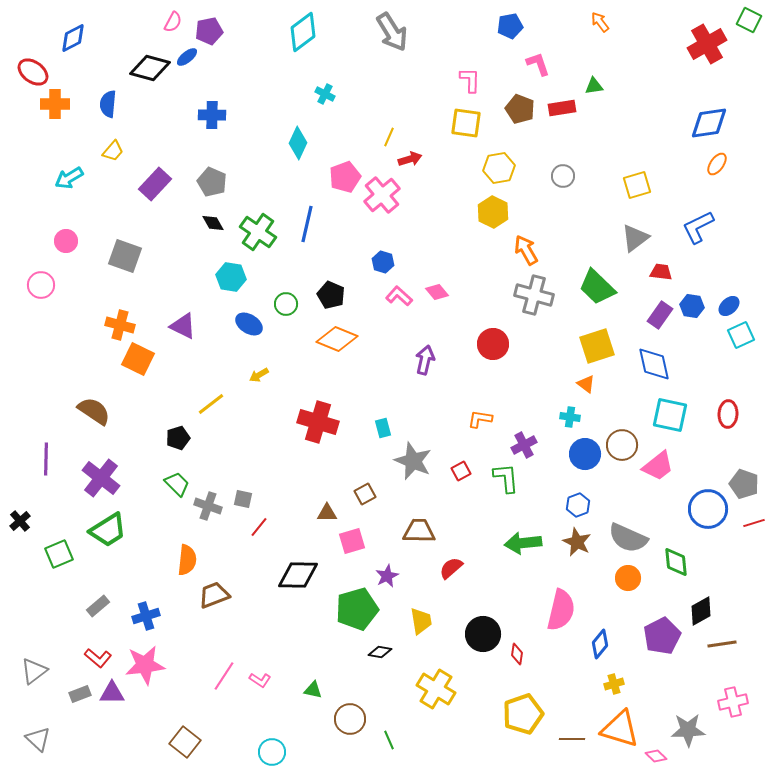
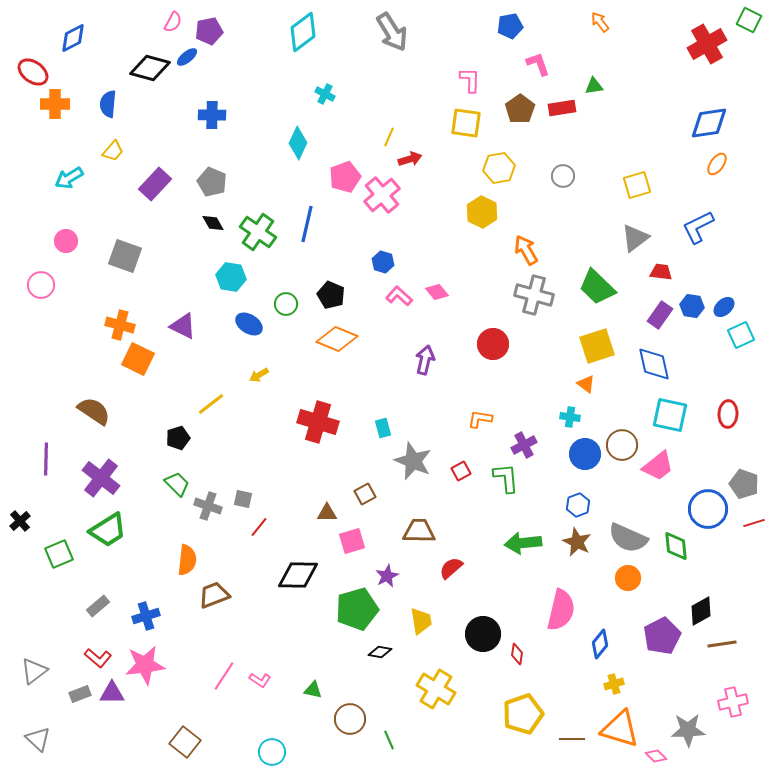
brown pentagon at (520, 109): rotated 16 degrees clockwise
yellow hexagon at (493, 212): moved 11 px left
blue ellipse at (729, 306): moved 5 px left, 1 px down
green diamond at (676, 562): moved 16 px up
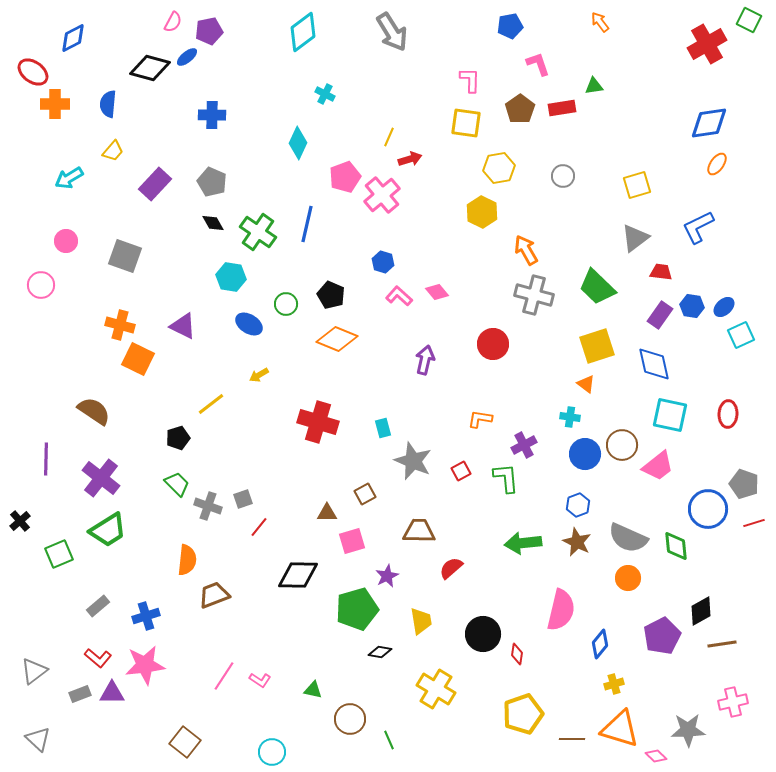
gray square at (243, 499): rotated 30 degrees counterclockwise
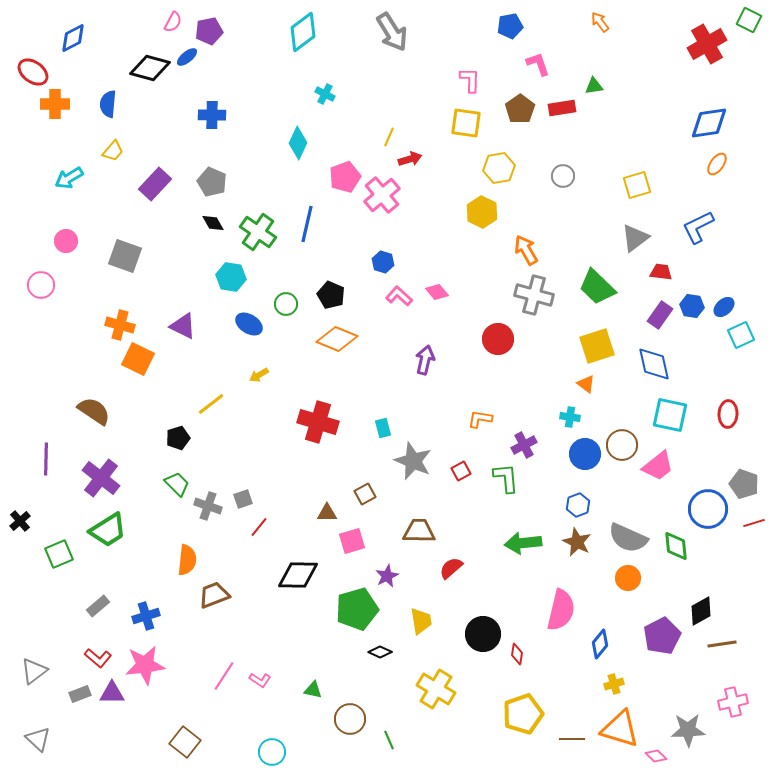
red circle at (493, 344): moved 5 px right, 5 px up
black diamond at (380, 652): rotated 15 degrees clockwise
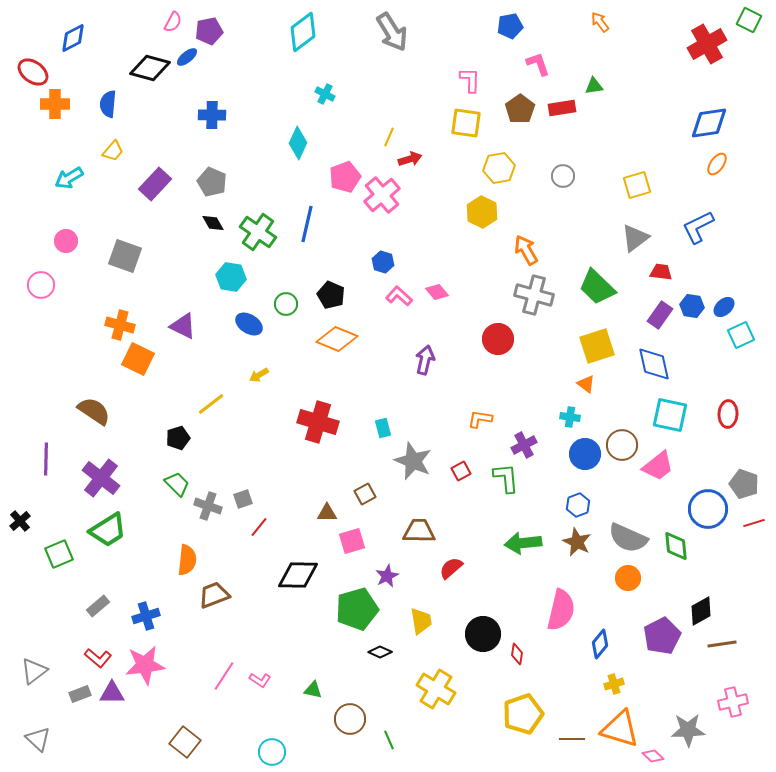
pink diamond at (656, 756): moved 3 px left
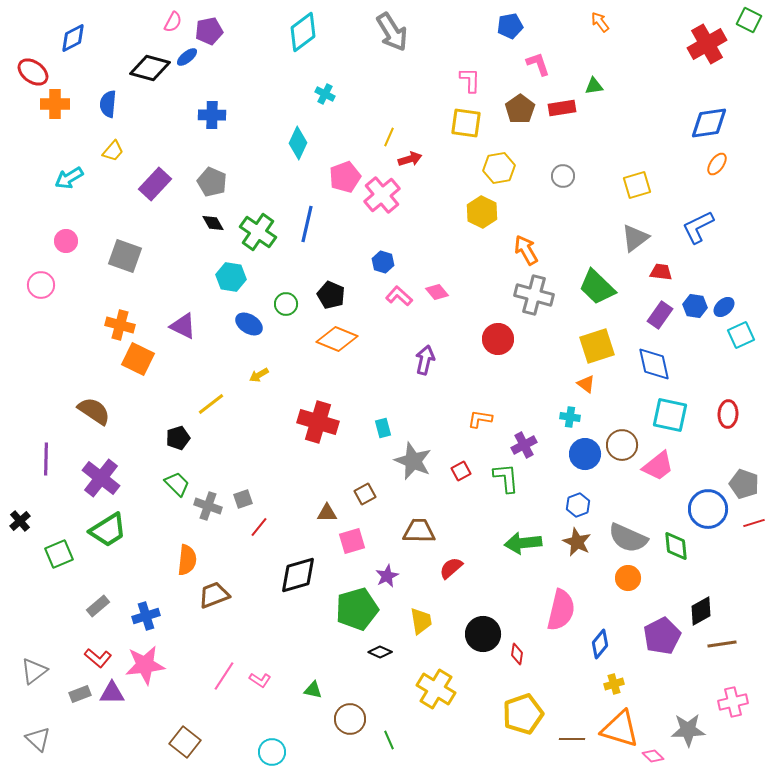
blue hexagon at (692, 306): moved 3 px right
black diamond at (298, 575): rotated 18 degrees counterclockwise
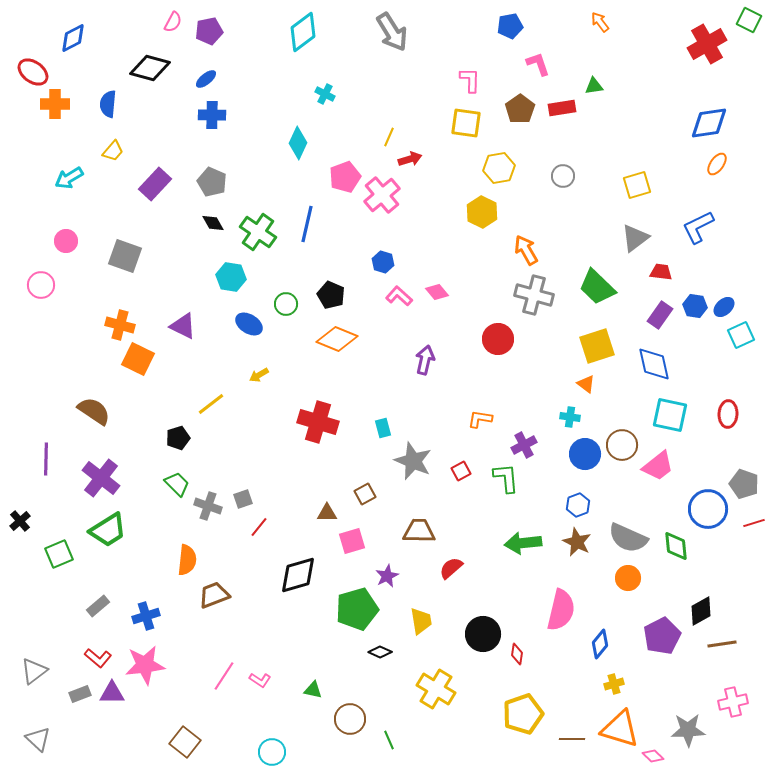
blue ellipse at (187, 57): moved 19 px right, 22 px down
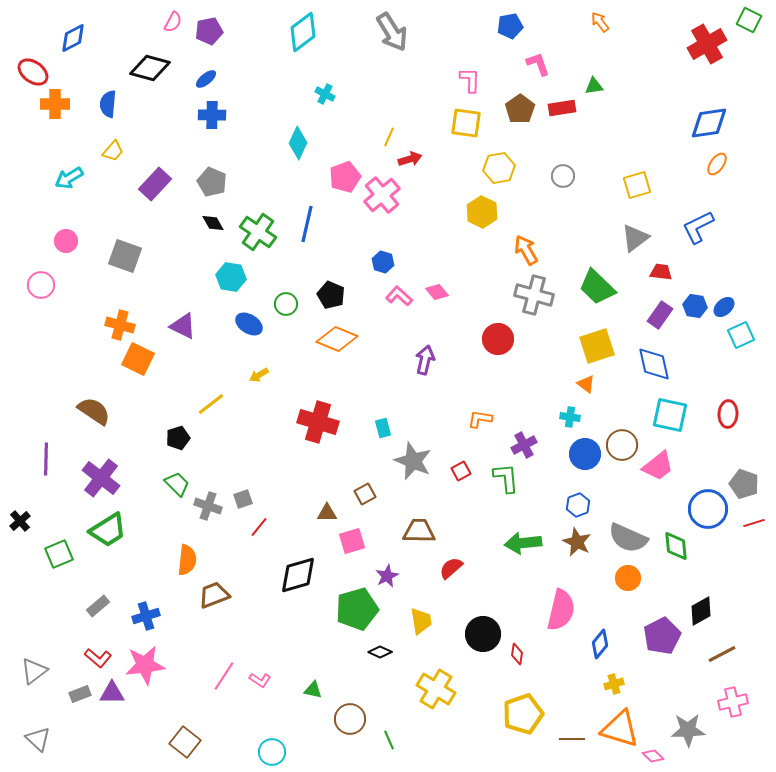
brown line at (722, 644): moved 10 px down; rotated 20 degrees counterclockwise
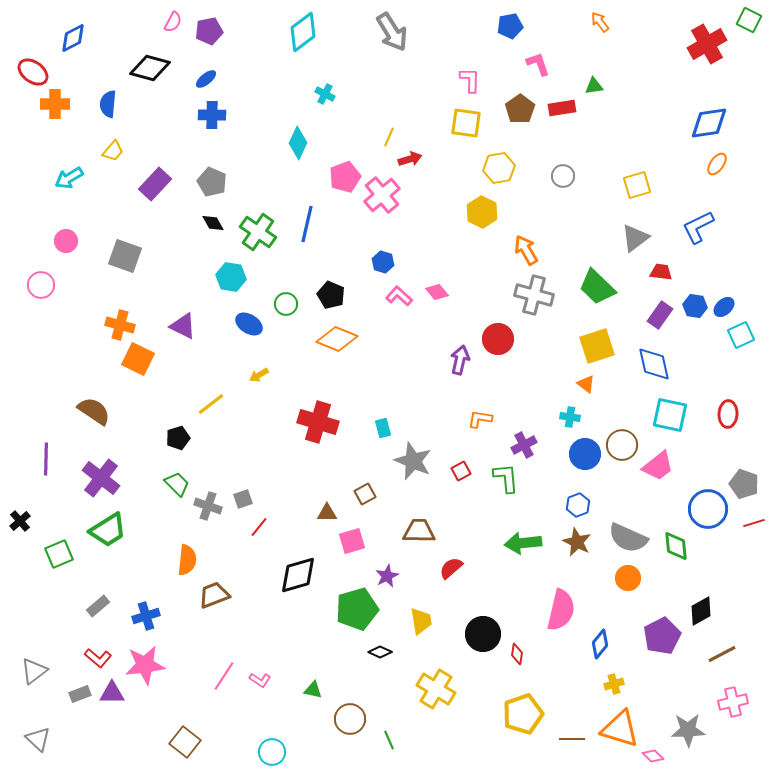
purple arrow at (425, 360): moved 35 px right
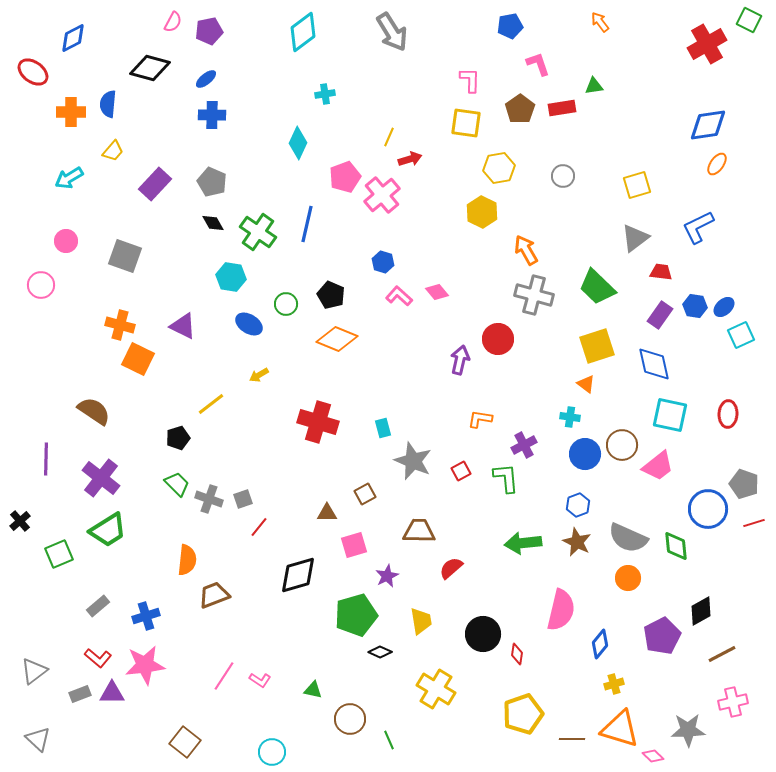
cyan cross at (325, 94): rotated 36 degrees counterclockwise
orange cross at (55, 104): moved 16 px right, 8 px down
blue diamond at (709, 123): moved 1 px left, 2 px down
gray cross at (208, 506): moved 1 px right, 7 px up
pink square at (352, 541): moved 2 px right, 4 px down
green pentagon at (357, 609): moved 1 px left, 6 px down
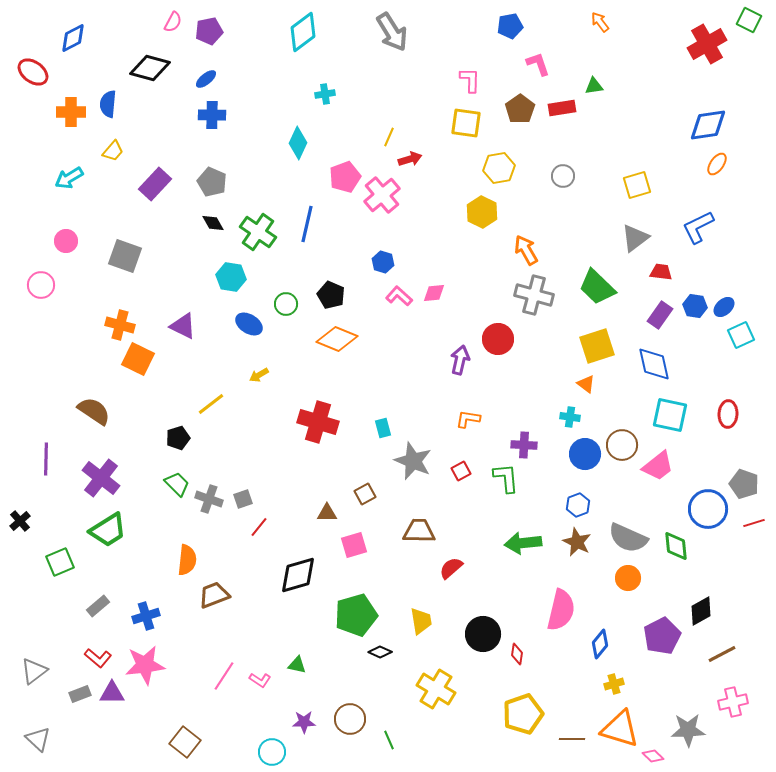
pink diamond at (437, 292): moved 3 px left, 1 px down; rotated 55 degrees counterclockwise
orange L-shape at (480, 419): moved 12 px left
purple cross at (524, 445): rotated 30 degrees clockwise
green square at (59, 554): moved 1 px right, 8 px down
purple star at (387, 576): moved 83 px left, 146 px down; rotated 25 degrees clockwise
green triangle at (313, 690): moved 16 px left, 25 px up
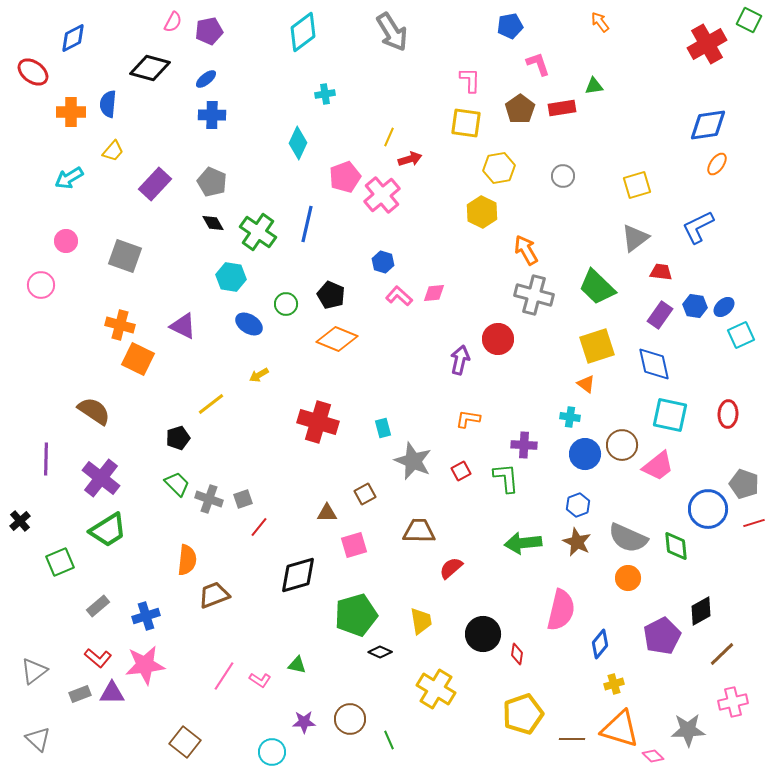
brown line at (722, 654): rotated 16 degrees counterclockwise
